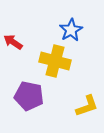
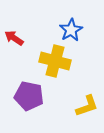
red arrow: moved 1 px right, 4 px up
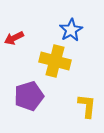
red arrow: rotated 60 degrees counterclockwise
purple pentagon: rotated 28 degrees counterclockwise
yellow L-shape: rotated 65 degrees counterclockwise
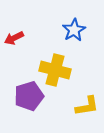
blue star: moved 3 px right
yellow cross: moved 9 px down
yellow L-shape: rotated 75 degrees clockwise
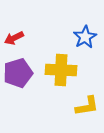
blue star: moved 11 px right, 7 px down
yellow cross: moved 6 px right; rotated 12 degrees counterclockwise
purple pentagon: moved 11 px left, 23 px up
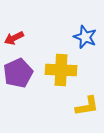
blue star: rotated 20 degrees counterclockwise
purple pentagon: rotated 8 degrees counterclockwise
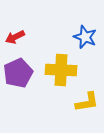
red arrow: moved 1 px right, 1 px up
yellow L-shape: moved 4 px up
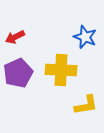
yellow L-shape: moved 1 px left, 3 px down
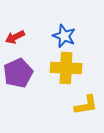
blue star: moved 21 px left, 1 px up
yellow cross: moved 5 px right, 2 px up
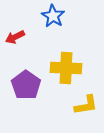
blue star: moved 11 px left, 20 px up; rotated 10 degrees clockwise
purple pentagon: moved 8 px right, 12 px down; rotated 12 degrees counterclockwise
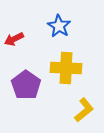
blue star: moved 6 px right, 10 px down
red arrow: moved 1 px left, 2 px down
yellow L-shape: moved 2 px left, 5 px down; rotated 30 degrees counterclockwise
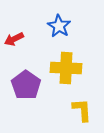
yellow L-shape: moved 2 px left; rotated 55 degrees counterclockwise
